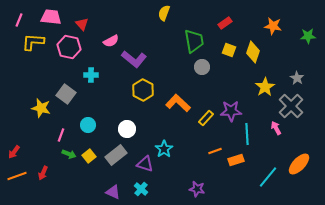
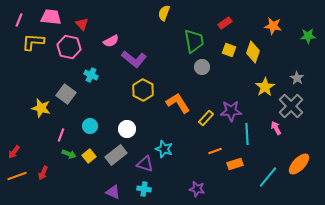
cyan cross at (91, 75): rotated 24 degrees clockwise
orange L-shape at (178, 103): rotated 15 degrees clockwise
cyan circle at (88, 125): moved 2 px right, 1 px down
cyan star at (164, 149): rotated 18 degrees counterclockwise
orange rectangle at (236, 160): moved 1 px left, 4 px down
cyan cross at (141, 189): moved 3 px right; rotated 32 degrees counterclockwise
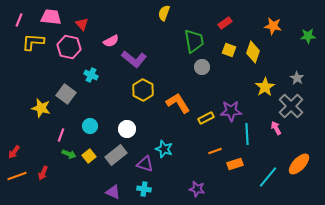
yellow rectangle at (206, 118): rotated 21 degrees clockwise
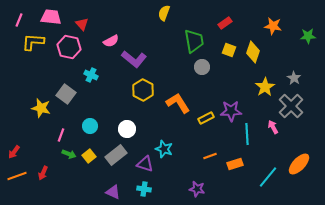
gray star at (297, 78): moved 3 px left
pink arrow at (276, 128): moved 3 px left, 1 px up
orange line at (215, 151): moved 5 px left, 5 px down
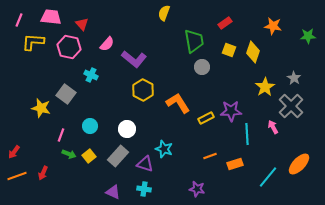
pink semicircle at (111, 41): moved 4 px left, 3 px down; rotated 21 degrees counterclockwise
gray rectangle at (116, 155): moved 2 px right, 1 px down; rotated 10 degrees counterclockwise
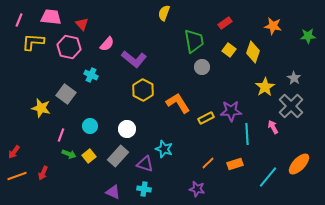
yellow square at (229, 50): rotated 16 degrees clockwise
orange line at (210, 156): moved 2 px left, 7 px down; rotated 24 degrees counterclockwise
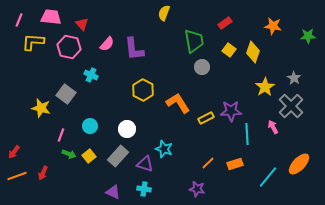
purple L-shape at (134, 59): moved 10 px up; rotated 45 degrees clockwise
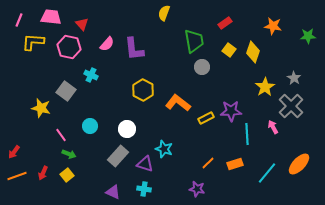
gray square at (66, 94): moved 3 px up
orange L-shape at (178, 103): rotated 20 degrees counterclockwise
pink line at (61, 135): rotated 56 degrees counterclockwise
yellow square at (89, 156): moved 22 px left, 19 px down
cyan line at (268, 177): moved 1 px left, 4 px up
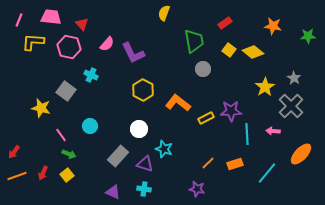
purple L-shape at (134, 49): moved 1 px left, 4 px down; rotated 20 degrees counterclockwise
yellow diamond at (253, 52): rotated 70 degrees counterclockwise
gray circle at (202, 67): moved 1 px right, 2 px down
pink arrow at (273, 127): moved 4 px down; rotated 56 degrees counterclockwise
white circle at (127, 129): moved 12 px right
orange ellipse at (299, 164): moved 2 px right, 10 px up
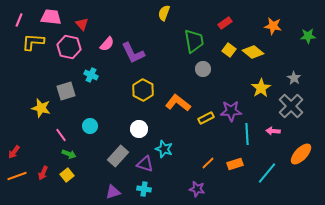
yellow star at (265, 87): moved 4 px left, 1 px down
gray square at (66, 91): rotated 36 degrees clockwise
purple triangle at (113, 192): rotated 42 degrees counterclockwise
